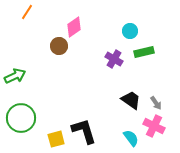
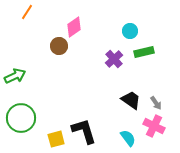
purple cross: rotated 18 degrees clockwise
cyan semicircle: moved 3 px left
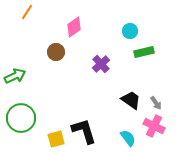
brown circle: moved 3 px left, 6 px down
purple cross: moved 13 px left, 5 px down
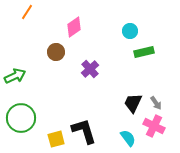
purple cross: moved 11 px left, 5 px down
black trapezoid: moved 2 px right, 3 px down; rotated 100 degrees counterclockwise
